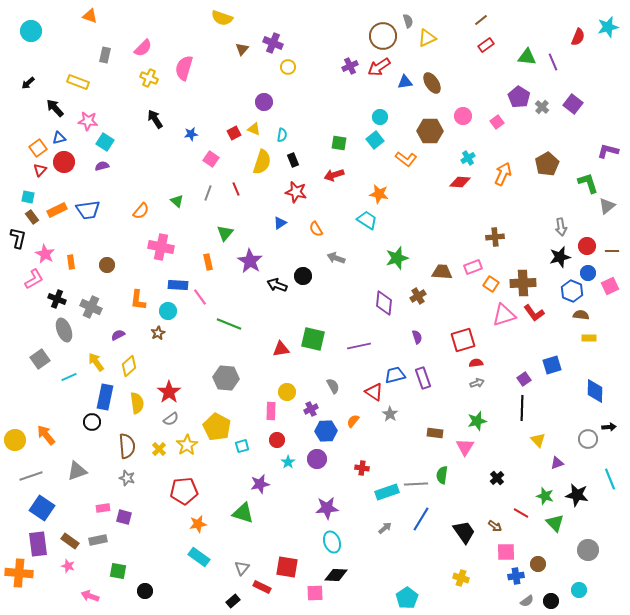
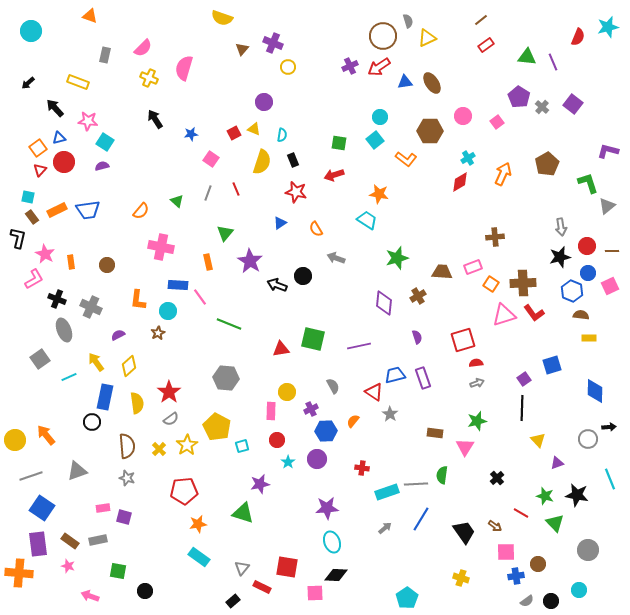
red diamond at (460, 182): rotated 35 degrees counterclockwise
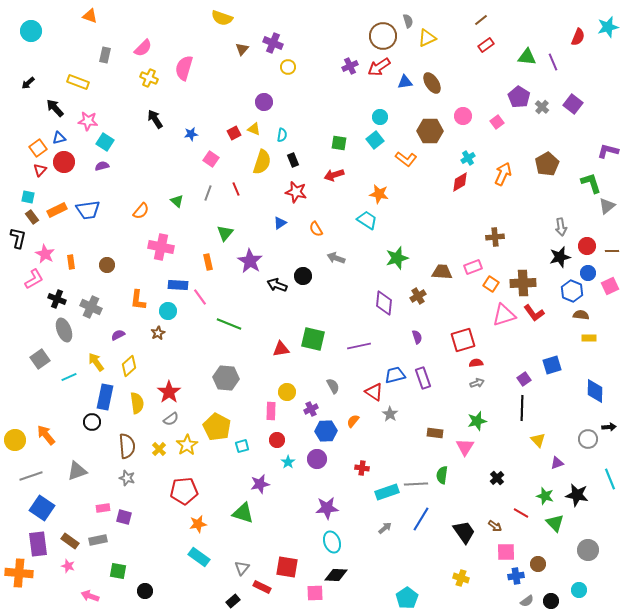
green L-shape at (588, 183): moved 3 px right
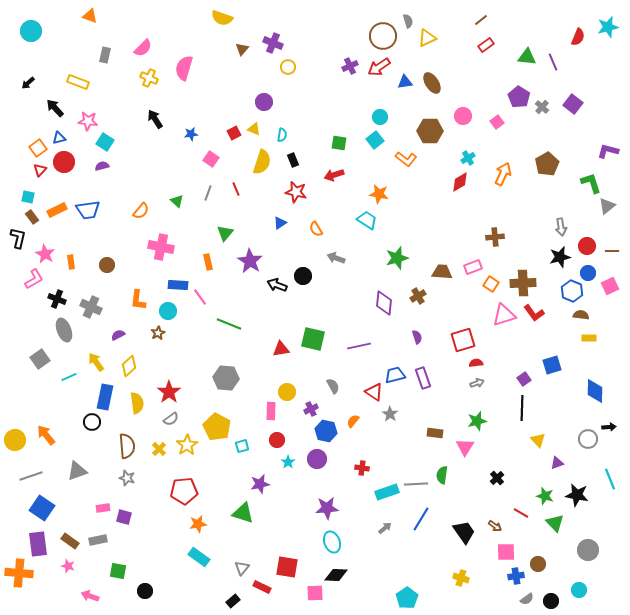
blue hexagon at (326, 431): rotated 15 degrees clockwise
gray semicircle at (527, 601): moved 2 px up
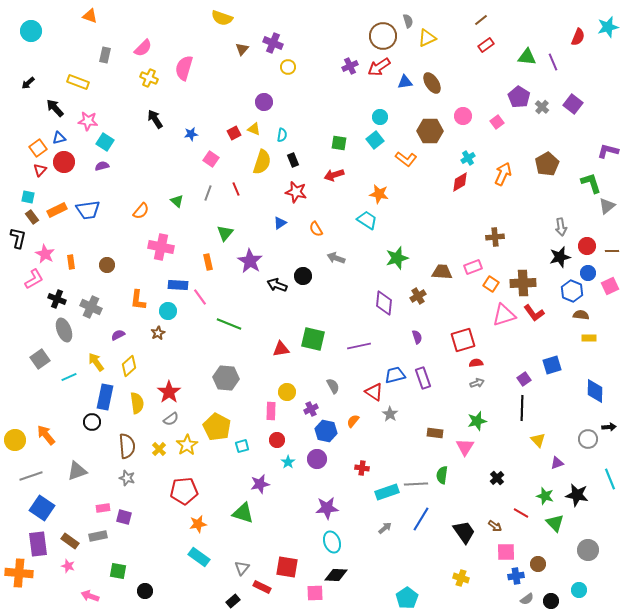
gray rectangle at (98, 540): moved 4 px up
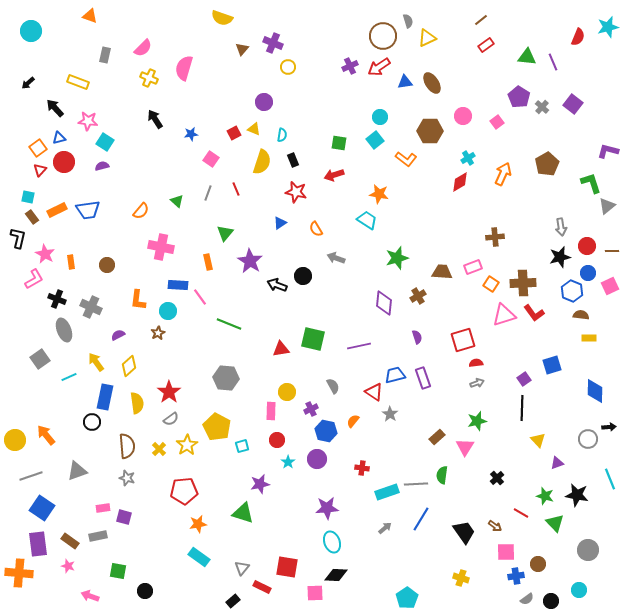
brown rectangle at (435, 433): moved 2 px right, 4 px down; rotated 49 degrees counterclockwise
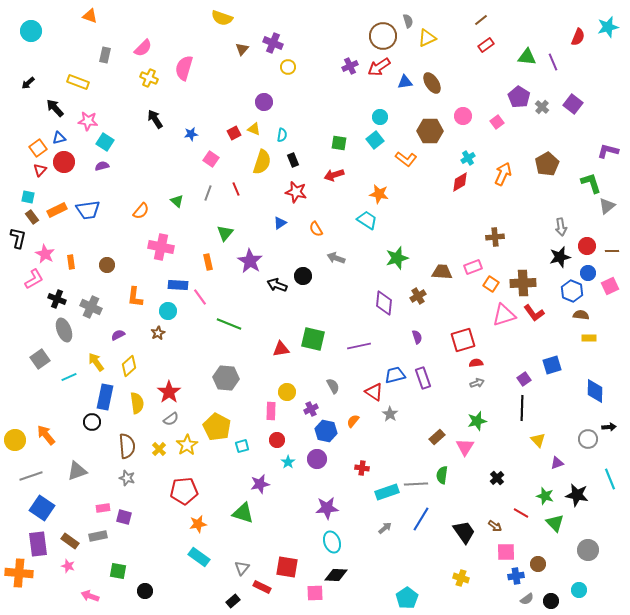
orange L-shape at (138, 300): moved 3 px left, 3 px up
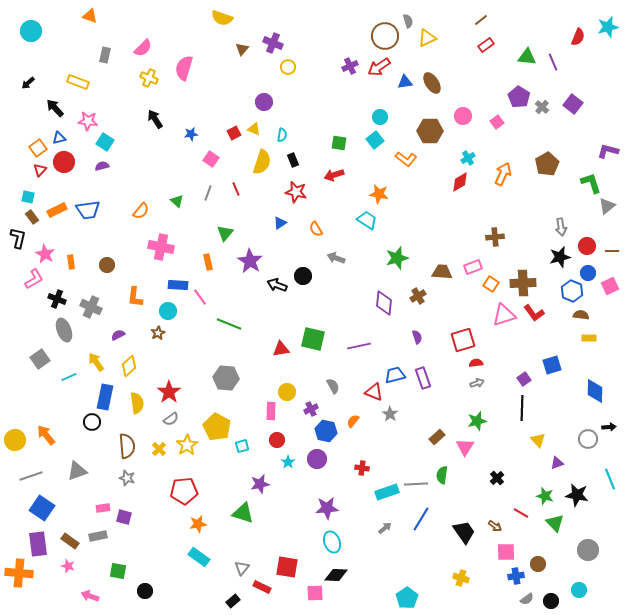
brown circle at (383, 36): moved 2 px right
red triangle at (374, 392): rotated 12 degrees counterclockwise
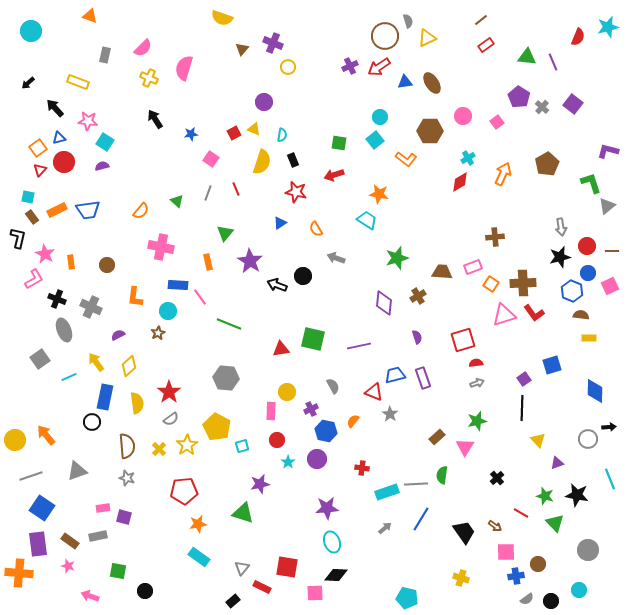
cyan pentagon at (407, 598): rotated 25 degrees counterclockwise
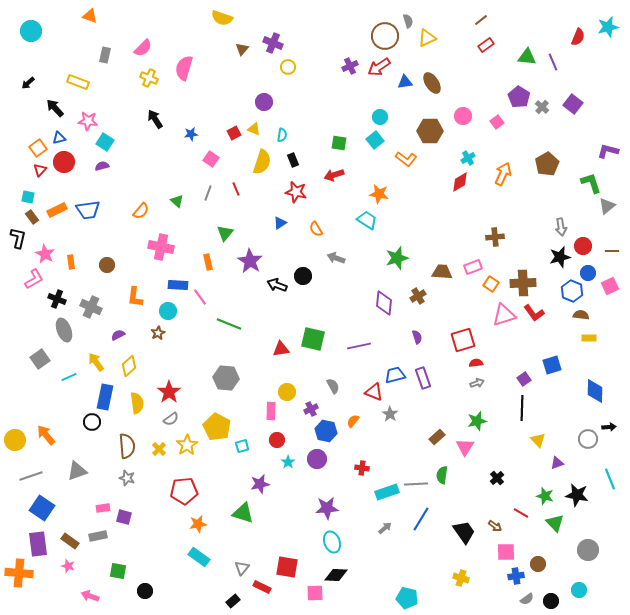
red circle at (587, 246): moved 4 px left
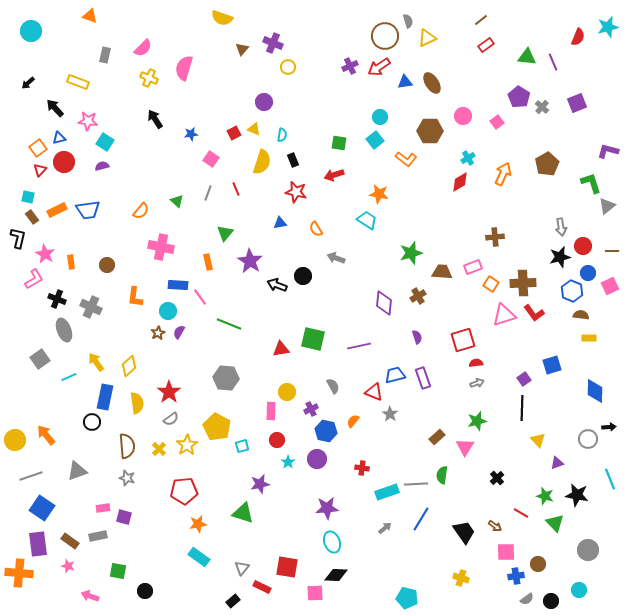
purple square at (573, 104): moved 4 px right, 1 px up; rotated 30 degrees clockwise
blue triangle at (280, 223): rotated 24 degrees clockwise
green star at (397, 258): moved 14 px right, 5 px up
purple semicircle at (118, 335): moved 61 px right, 3 px up; rotated 32 degrees counterclockwise
